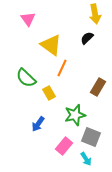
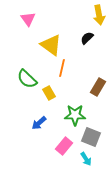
yellow arrow: moved 4 px right, 1 px down
orange line: rotated 12 degrees counterclockwise
green semicircle: moved 1 px right, 1 px down
green star: rotated 15 degrees clockwise
blue arrow: moved 1 px right, 1 px up; rotated 14 degrees clockwise
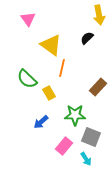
brown rectangle: rotated 12 degrees clockwise
blue arrow: moved 2 px right, 1 px up
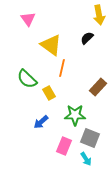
gray square: moved 1 px left, 1 px down
pink rectangle: rotated 18 degrees counterclockwise
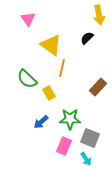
green star: moved 5 px left, 4 px down
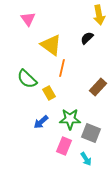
gray square: moved 1 px right, 5 px up
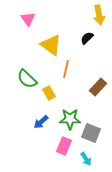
orange line: moved 4 px right, 1 px down
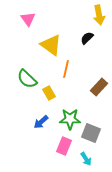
brown rectangle: moved 1 px right
